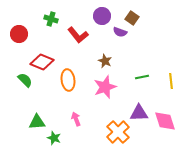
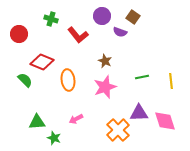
brown square: moved 1 px right, 1 px up
pink arrow: rotated 96 degrees counterclockwise
orange cross: moved 2 px up
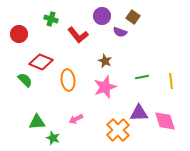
red diamond: moved 1 px left
green star: moved 1 px left
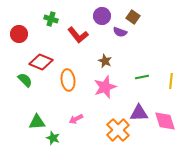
yellow line: rotated 14 degrees clockwise
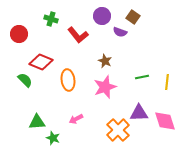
yellow line: moved 4 px left, 1 px down
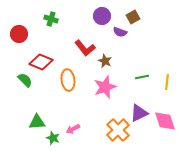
brown square: rotated 24 degrees clockwise
red L-shape: moved 7 px right, 13 px down
purple triangle: rotated 24 degrees counterclockwise
pink arrow: moved 3 px left, 10 px down
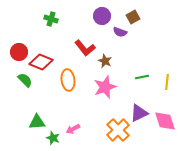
red circle: moved 18 px down
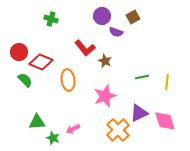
purple semicircle: moved 4 px left
pink star: moved 9 px down
